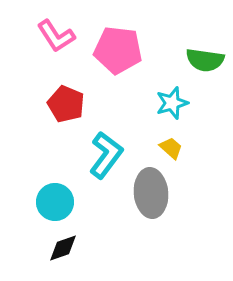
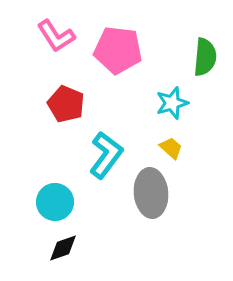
green semicircle: moved 3 px up; rotated 93 degrees counterclockwise
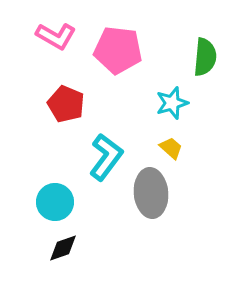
pink L-shape: rotated 27 degrees counterclockwise
cyan L-shape: moved 2 px down
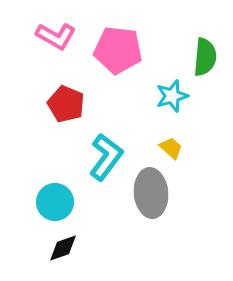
cyan star: moved 7 px up
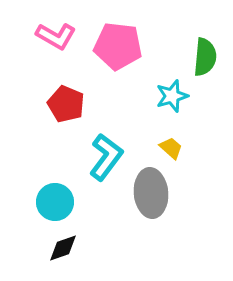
pink pentagon: moved 4 px up
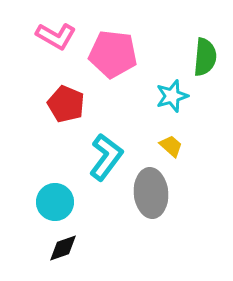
pink pentagon: moved 5 px left, 8 px down
yellow trapezoid: moved 2 px up
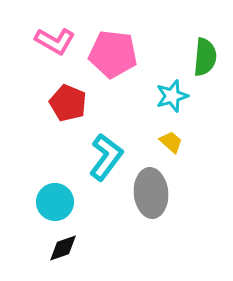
pink L-shape: moved 1 px left, 5 px down
red pentagon: moved 2 px right, 1 px up
yellow trapezoid: moved 4 px up
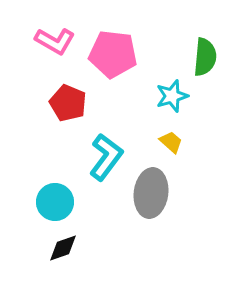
gray ellipse: rotated 12 degrees clockwise
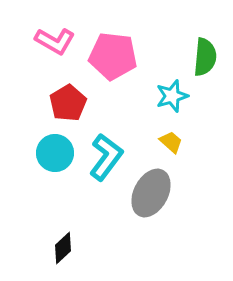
pink pentagon: moved 2 px down
red pentagon: rotated 18 degrees clockwise
gray ellipse: rotated 21 degrees clockwise
cyan circle: moved 49 px up
black diamond: rotated 24 degrees counterclockwise
